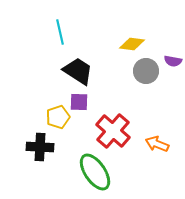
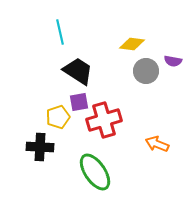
purple square: rotated 12 degrees counterclockwise
red cross: moved 9 px left, 11 px up; rotated 32 degrees clockwise
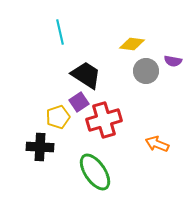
black trapezoid: moved 8 px right, 4 px down
purple square: rotated 24 degrees counterclockwise
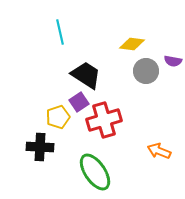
orange arrow: moved 2 px right, 7 px down
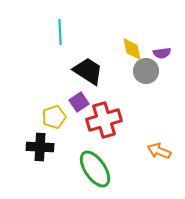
cyan line: rotated 10 degrees clockwise
yellow diamond: moved 5 px down; rotated 70 degrees clockwise
purple semicircle: moved 11 px left, 8 px up; rotated 18 degrees counterclockwise
black trapezoid: moved 2 px right, 4 px up
yellow pentagon: moved 4 px left
green ellipse: moved 3 px up
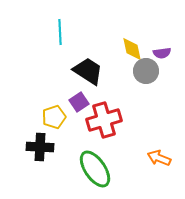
orange arrow: moved 7 px down
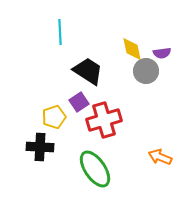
orange arrow: moved 1 px right, 1 px up
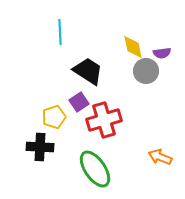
yellow diamond: moved 1 px right, 2 px up
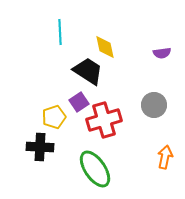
yellow diamond: moved 28 px left
gray circle: moved 8 px right, 34 px down
orange arrow: moved 5 px right; rotated 80 degrees clockwise
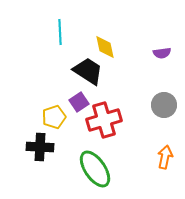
gray circle: moved 10 px right
